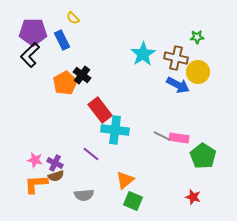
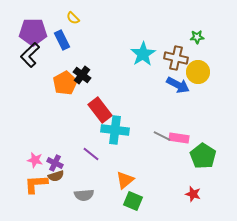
red star: moved 3 px up
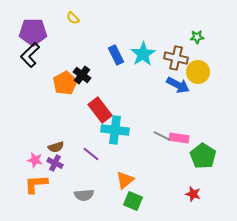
blue rectangle: moved 54 px right, 15 px down
brown semicircle: moved 29 px up
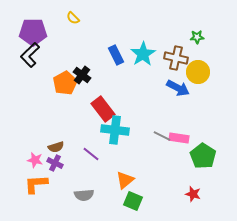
blue arrow: moved 3 px down
red rectangle: moved 3 px right, 1 px up
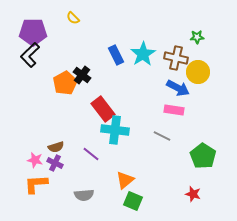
pink rectangle: moved 5 px left, 28 px up
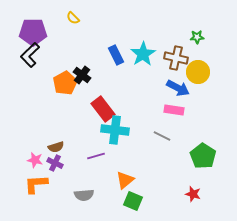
purple line: moved 5 px right, 2 px down; rotated 54 degrees counterclockwise
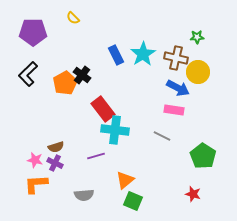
black L-shape: moved 2 px left, 19 px down
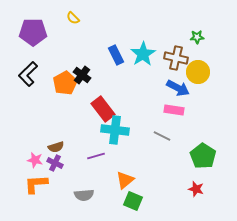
red star: moved 3 px right, 5 px up
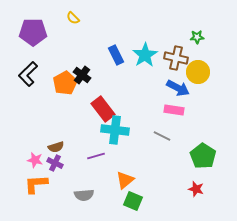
cyan star: moved 2 px right, 1 px down
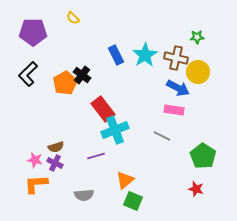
cyan cross: rotated 28 degrees counterclockwise
